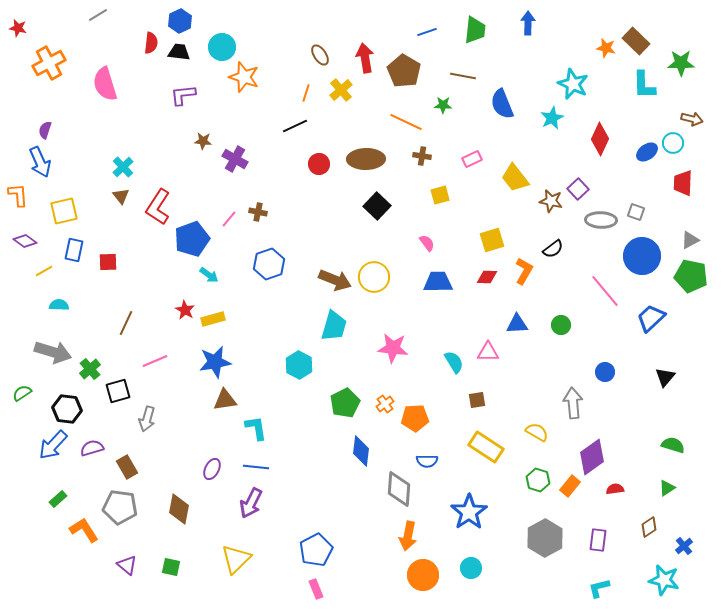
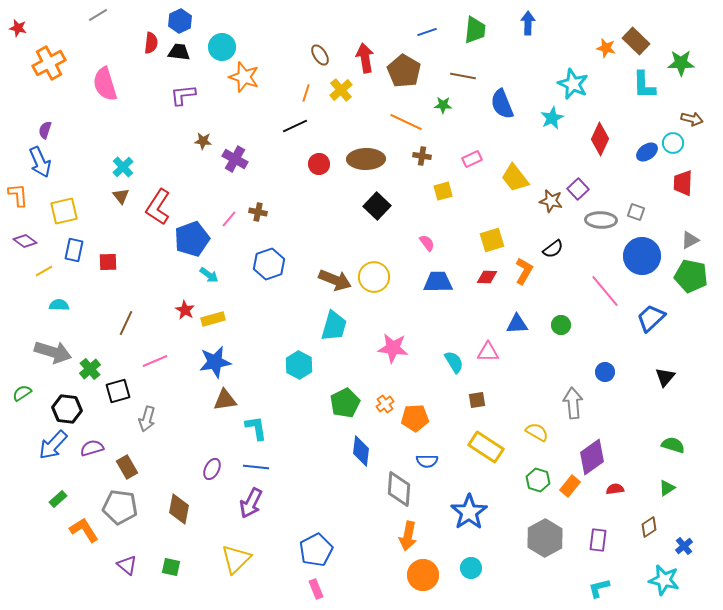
yellow square at (440, 195): moved 3 px right, 4 px up
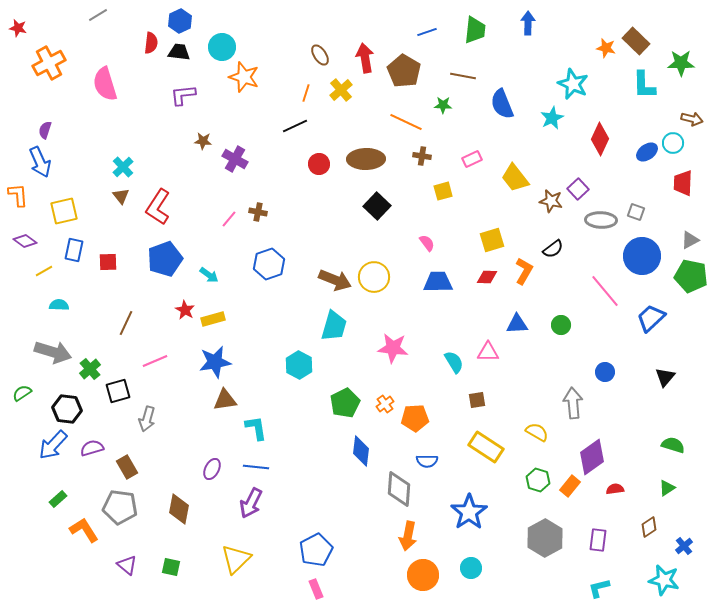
blue pentagon at (192, 239): moved 27 px left, 20 px down
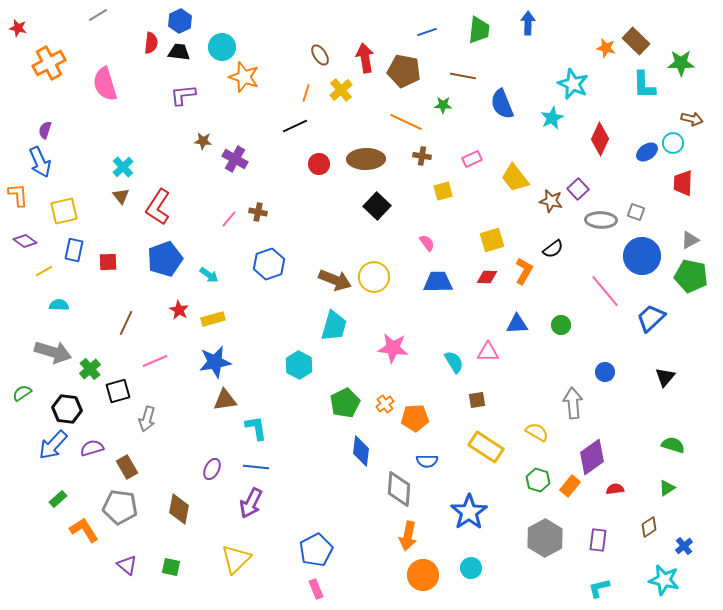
green trapezoid at (475, 30): moved 4 px right
brown pentagon at (404, 71): rotated 20 degrees counterclockwise
red star at (185, 310): moved 6 px left
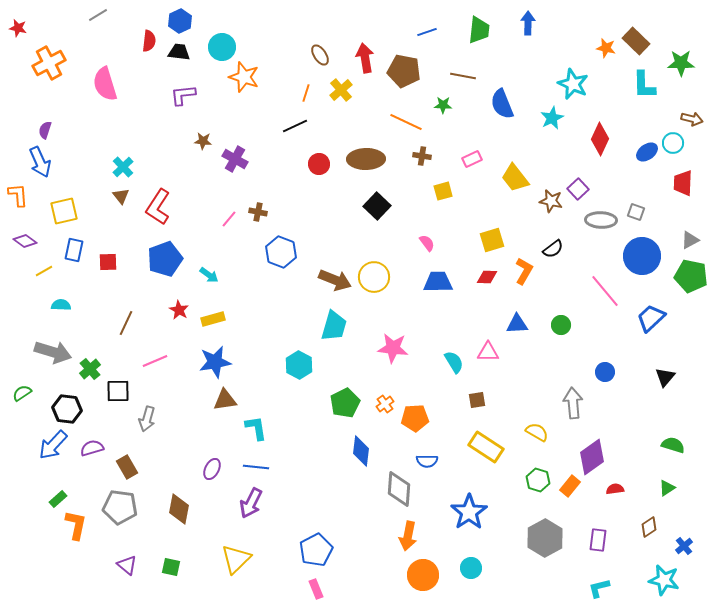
red semicircle at (151, 43): moved 2 px left, 2 px up
blue hexagon at (269, 264): moved 12 px right, 12 px up; rotated 20 degrees counterclockwise
cyan semicircle at (59, 305): moved 2 px right
black square at (118, 391): rotated 15 degrees clockwise
orange L-shape at (84, 530): moved 8 px left, 5 px up; rotated 44 degrees clockwise
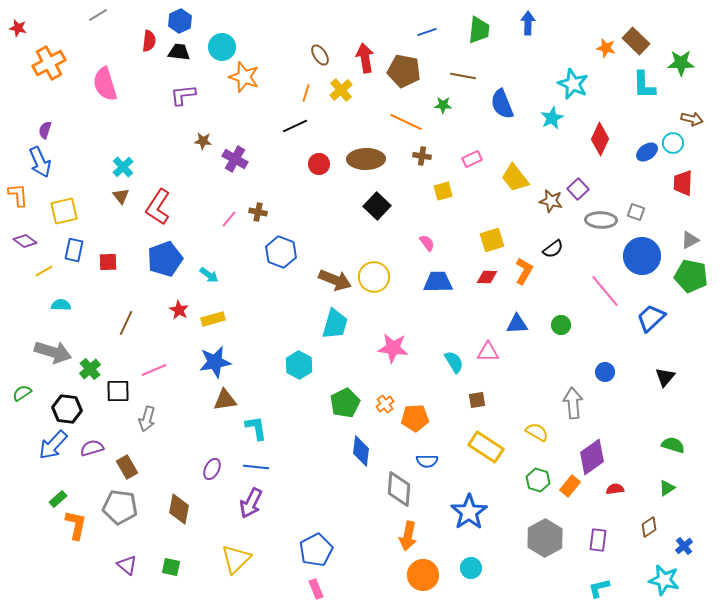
cyan trapezoid at (334, 326): moved 1 px right, 2 px up
pink line at (155, 361): moved 1 px left, 9 px down
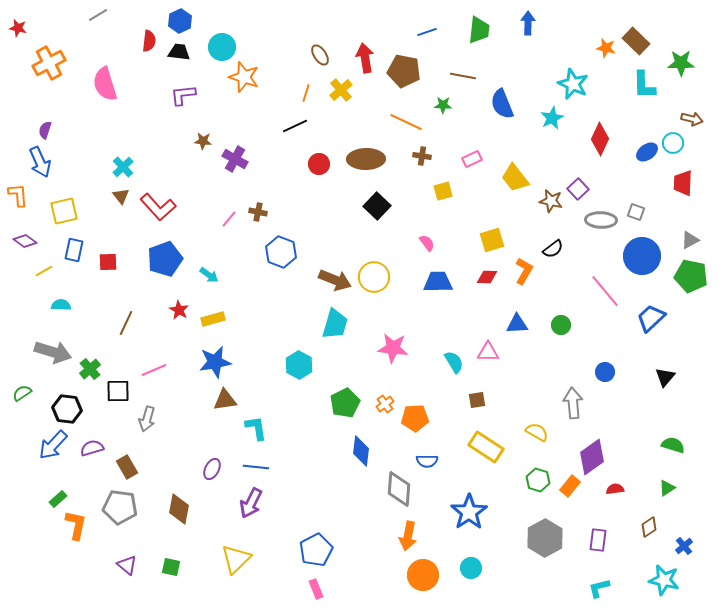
red L-shape at (158, 207): rotated 75 degrees counterclockwise
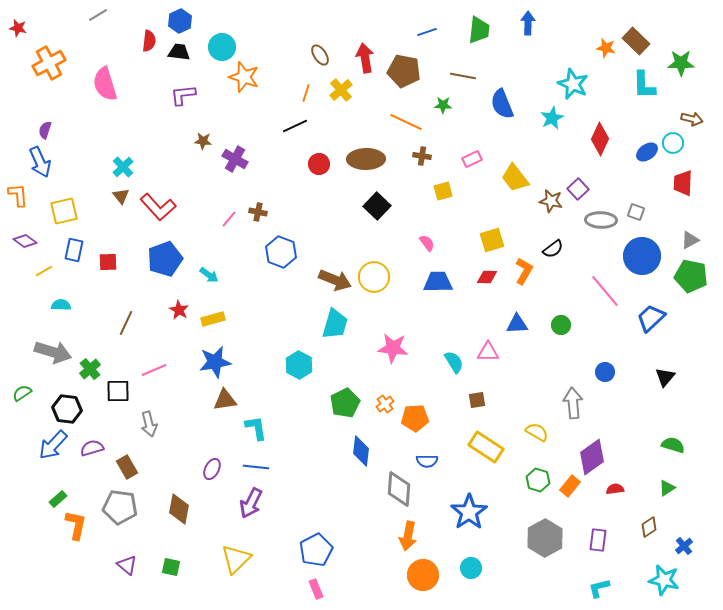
gray arrow at (147, 419): moved 2 px right, 5 px down; rotated 30 degrees counterclockwise
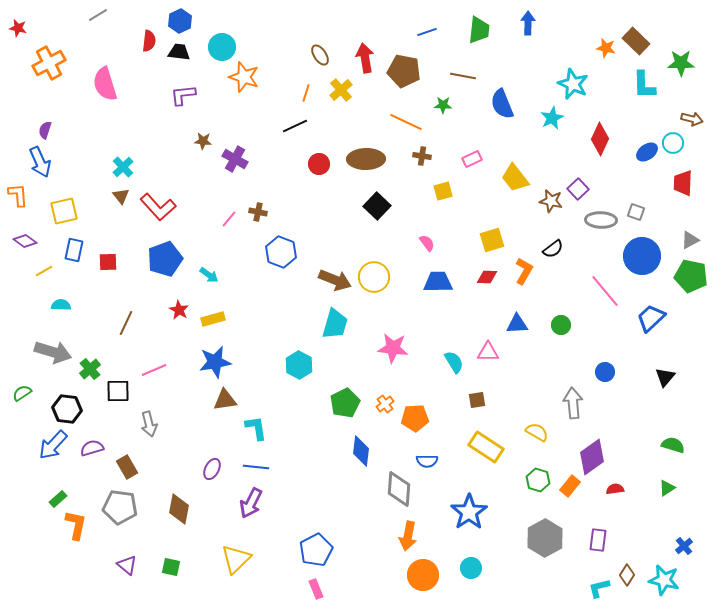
brown diamond at (649, 527): moved 22 px left, 48 px down; rotated 25 degrees counterclockwise
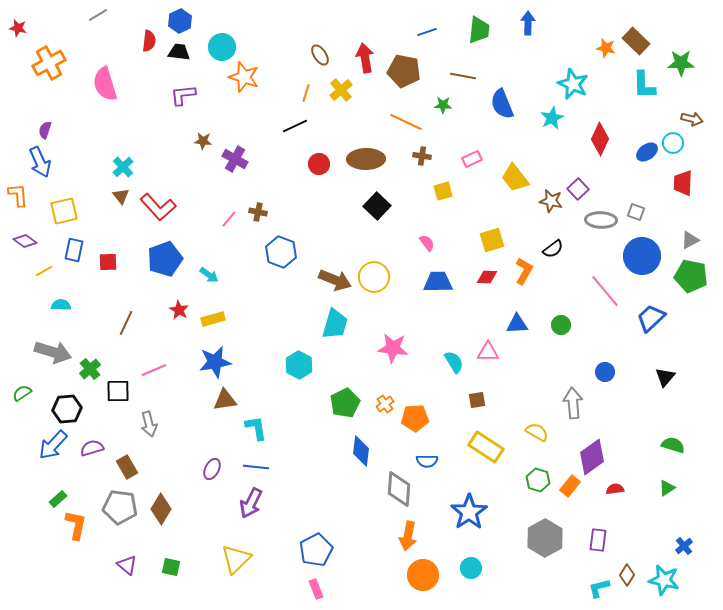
black hexagon at (67, 409): rotated 12 degrees counterclockwise
brown diamond at (179, 509): moved 18 px left; rotated 20 degrees clockwise
